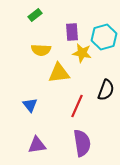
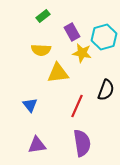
green rectangle: moved 8 px right, 1 px down
purple rectangle: rotated 24 degrees counterclockwise
yellow triangle: moved 1 px left
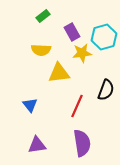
yellow star: rotated 18 degrees counterclockwise
yellow triangle: moved 1 px right
